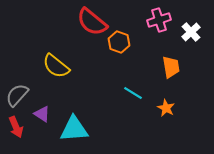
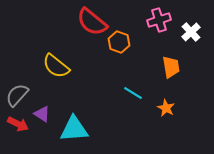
red arrow: moved 2 px right, 3 px up; rotated 40 degrees counterclockwise
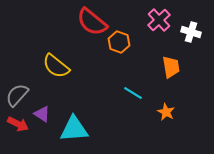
pink cross: rotated 25 degrees counterclockwise
white cross: rotated 30 degrees counterclockwise
orange star: moved 4 px down
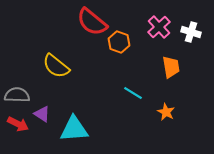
pink cross: moved 7 px down
gray semicircle: rotated 50 degrees clockwise
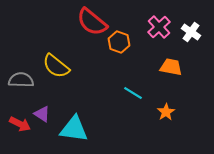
white cross: rotated 18 degrees clockwise
orange trapezoid: rotated 70 degrees counterclockwise
gray semicircle: moved 4 px right, 15 px up
orange star: rotated 12 degrees clockwise
red arrow: moved 2 px right
cyan triangle: rotated 12 degrees clockwise
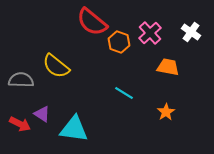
pink cross: moved 9 px left, 6 px down
orange trapezoid: moved 3 px left
cyan line: moved 9 px left
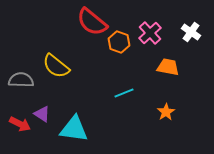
cyan line: rotated 54 degrees counterclockwise
